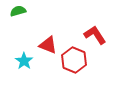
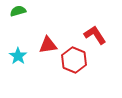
red triangle: rotated 30 degrees counterclockwise
cyan star: moved 6 px left, 5 px up
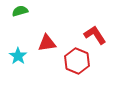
green semicircle: moved 2 px right
red triangle: moved 1 px left, 2 px up
red hexagon: moved 3 px right, 1 px down
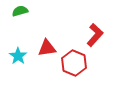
red L-shape: rotated 75 degrees clockwise
red triangle: moved 5 px down
red hexagon: moved 3 px left, 2 px down
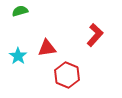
red hexagon: moved 7 px left, 12 px down
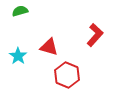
red triangle: moved 2 px right, 1 px up; rotated 24 degrees clockwise
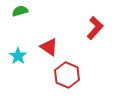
red L-shape: moved 7 px up
red triangle: rotated 18 degrees clockwise
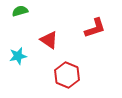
red L-shape: rotated 30 degrees clockwise
red triangle: moved 7 px up
cyan star: rotated 24 degrees clockwise
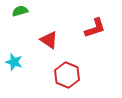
cyan star: moved 4 px left, 6 px down; rotated 30 degrees clockwise
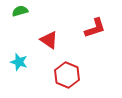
cyan star: moved 5 px right
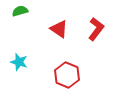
red L-shape: moved 1 px right, 1 px down; rotated 35 degrees counterclockwise
red triangle: moved 10 px right, 11 px up
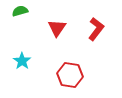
red triangle: moved 2 px left, 1 px up; rotated 30 degrees clockwise
cyan star: moved 3 px right, 1 px up; rotated 18 degrees clockwise
red hexagon: moved 3 px right; rotated 15 degrees counterclockwise
